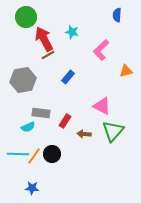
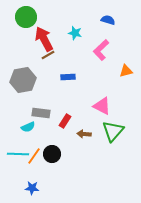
blue semicircle: moved 9 px left, 5 px down; rotated 104 degrees clockwise
cyan star: moved 3 px right, 1 px down
blue rectangle: rotated 48 degrees clockwise
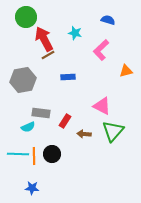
orange line: rotated 36 degrees counterclockwise
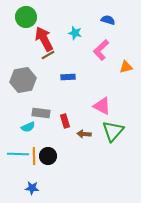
orange triangle: moved 4 px up
red rectangle: rotated 48 degrees counterclockwise
black circle: moved 4 px left, 2 px down
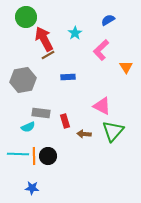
blue semicircle: rotated 48 degrees counterclockwise
cyan star: rotated 24 degrees clockwise
orange triangle: rotated 48 degrees counterclockwise
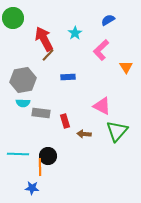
green circle: moved 13 px left, 1 px down
brown line: rotated 16 degrees counterclockwise
cyan semicircle: moved 5 px left, 24 px up; rotated 24 degrees clockwise
green triangle: moved 4 px right
orange line: moved 6 px right, 11 px down
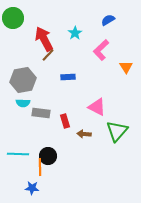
pink triangle: moved 5 px left, 1 px down
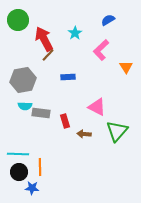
green circle: moved 5 px right, 2 px down
cyan semicircle: moved 2 px right, 3 px down
black circle: moved 29 px left, 16 px down
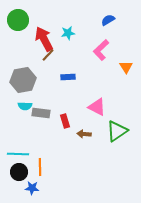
cyan star: moved 7 px left; rotated 24 degrees clockwise
green triangle: rotated 15 degrees clockwise
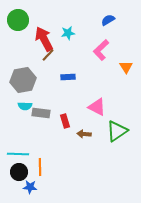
blue star: moved 2 px left, 1 px up
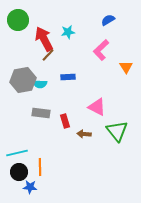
cyan star: moved 1 px up
cyan semicircle: moved 15 px right, 22 px up
green triangle: rotated 35 degrees counterclockwise
cyan line: moved 1 px left, 1 px up; rotated 15 degrees counterclockwise
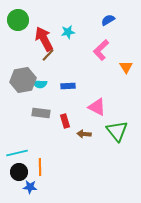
blue rectangle: moved 9 px down
